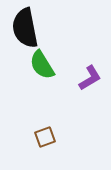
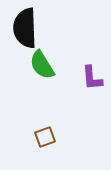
black semicircle: rotated 9 degrees clockwise
purple L-shape: moved 2 px right; rotated 116 degrees clockwise
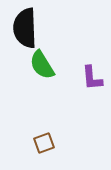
brown square: moved 1 px left, 6 px down
